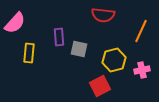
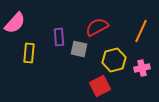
red semicircle: moved 6 px left, 12 px down; rotated 145 degrees clockwise
pink cross: moved 2 px up
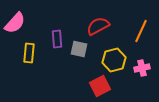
red semicircle: moved 1 px right, 1 px up
purple rectangle: moved 2 px left, 2 px down
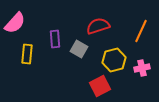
red semicircle: rotated 10 degrees clockwise
purple rectangle: moved 2 px left
gray square: rotated 18 degrees clockwise
yellow rectangle: moved 2 px left, 1 px down
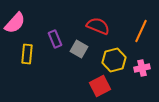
red semicircle: rotated 40 degrees clockwise
purple rectangle: rotated 18 degrees counterclockwise
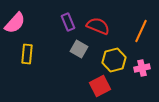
purple rectangle: moved 13 px right, 17 px up
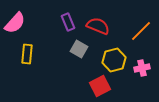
orange line: rotated 20 degrees clockwise
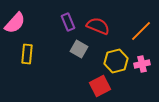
yellow hexagon: moved 2 px right, 1 px down
pink cross: moved 4 px up
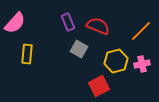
red square: moved 1 px left
